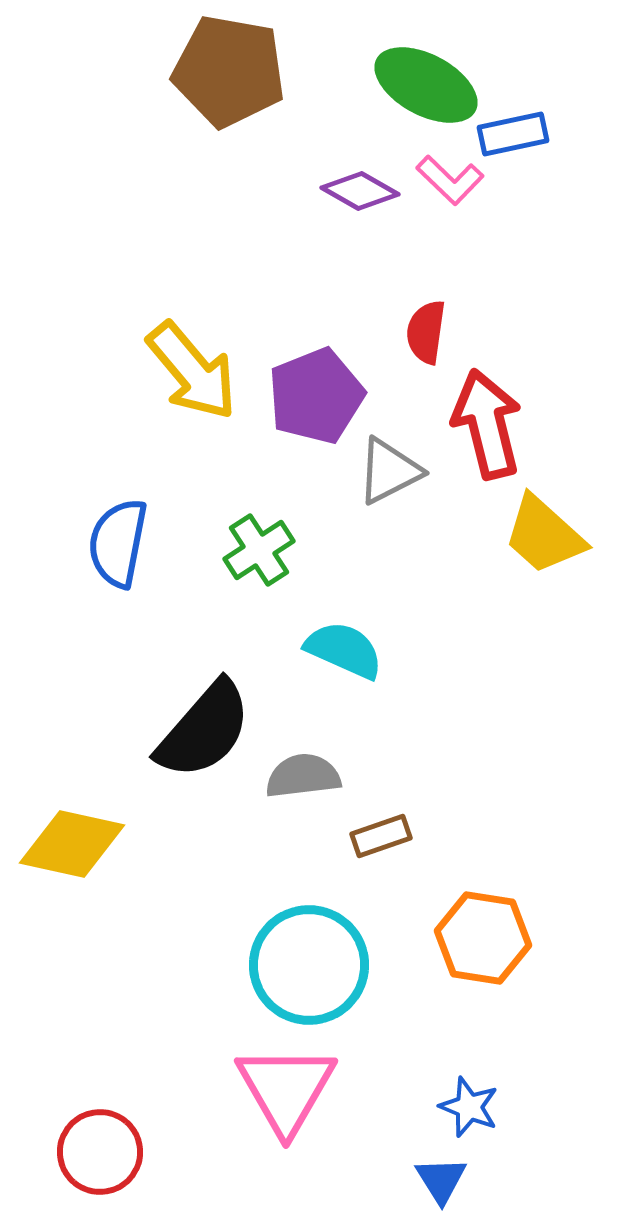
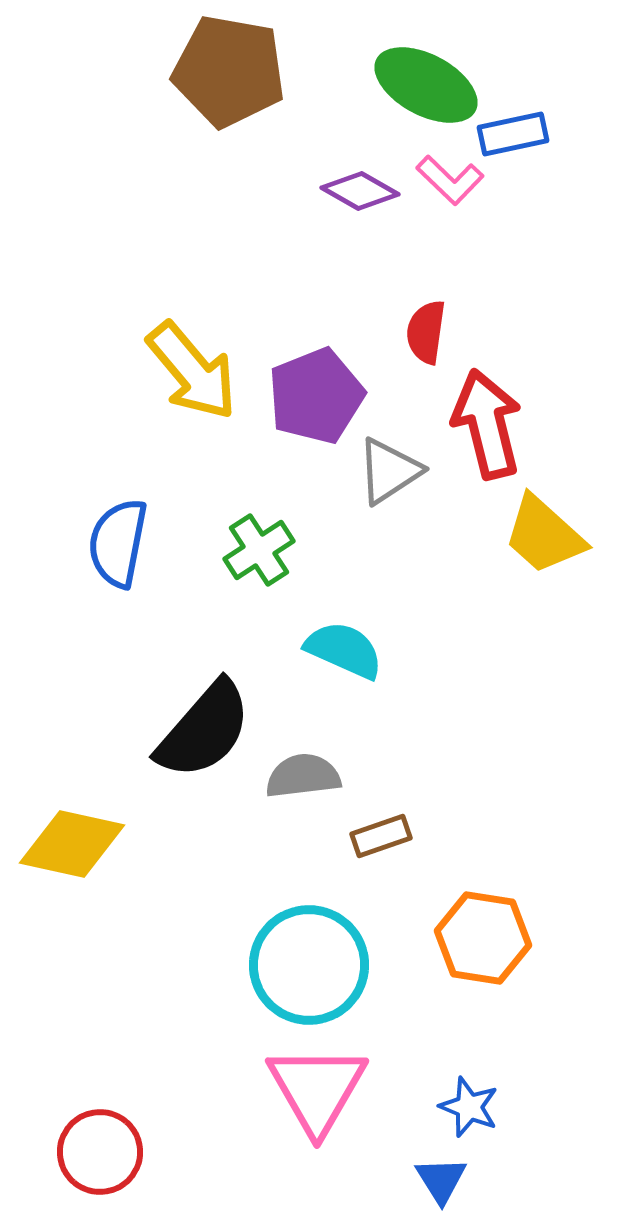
gray triangle: rotated 6 degrees counterclockwise
pink triangle: moved 31 px right
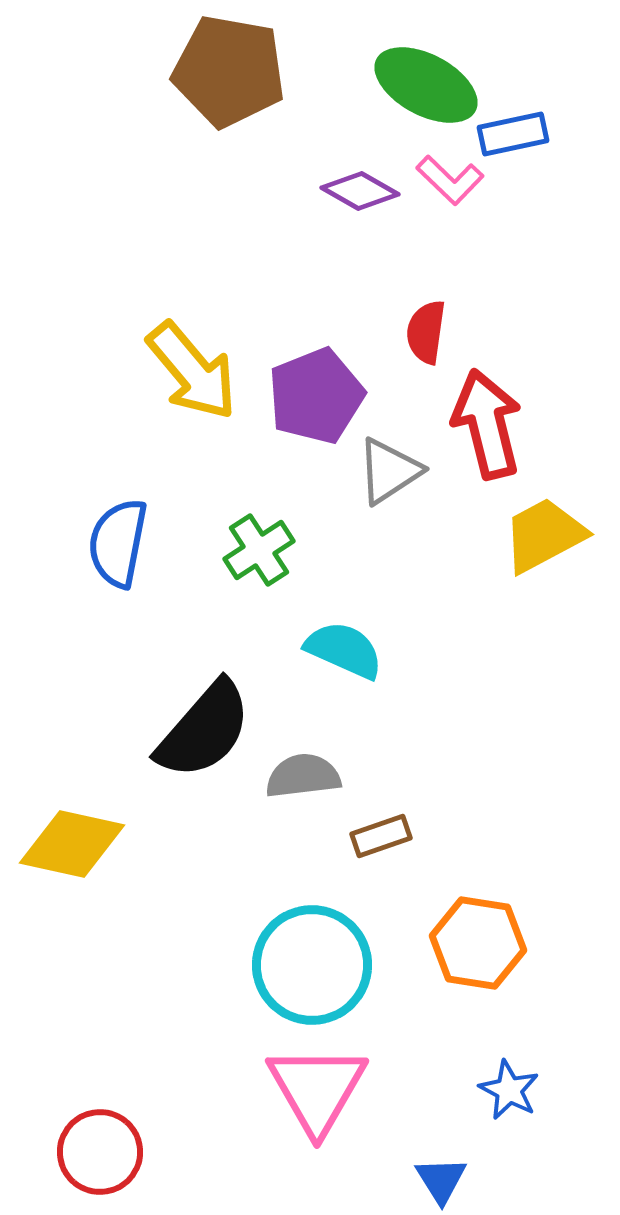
yellow trapezoid: rotated 110 degrees clockwise
orange hexagon: moved 5 px left, 5 px down
cyan circle: moved 3 px right
blue star: moved 40 px right, 17 px up; rotated 6 degrees clockwise
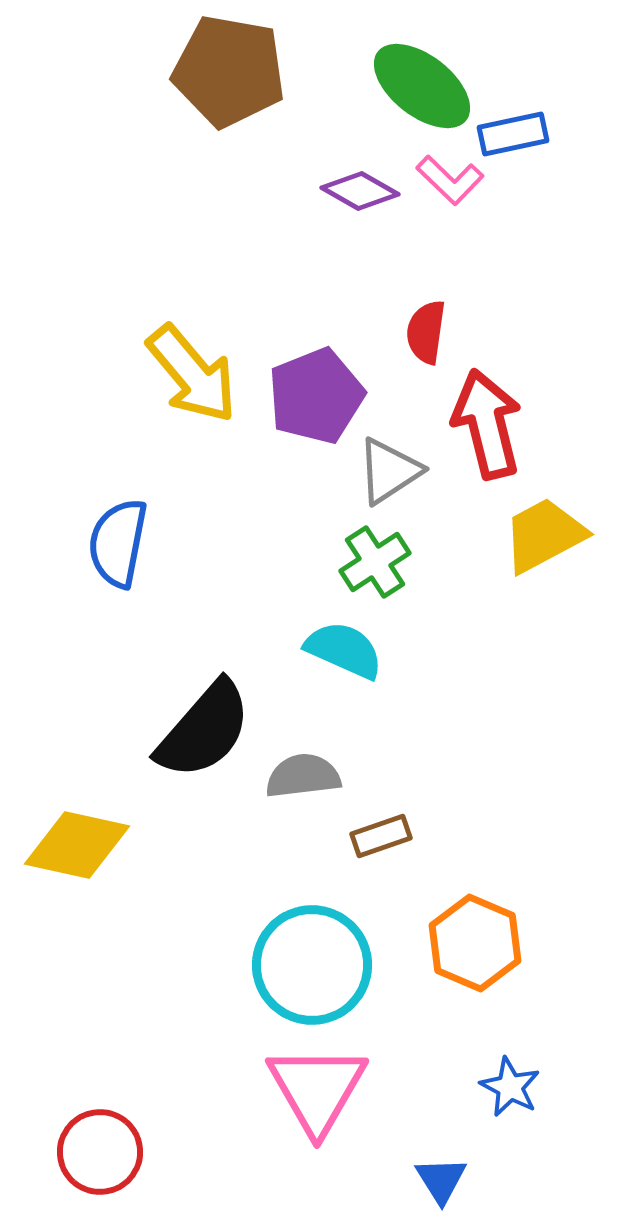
green ellipse: moved 4 px left, 1 px down; rotated 10 degrees clockwise
yellow arrow: moved 3 px down
green cross: moved 116 px right, 12 px down
yellow diamond: moved 5 px right, 1 px down
orange hexagon: moved 3 px left; rotated 14 degrees clockwise
blue star: moved 1 px right, 3 px up
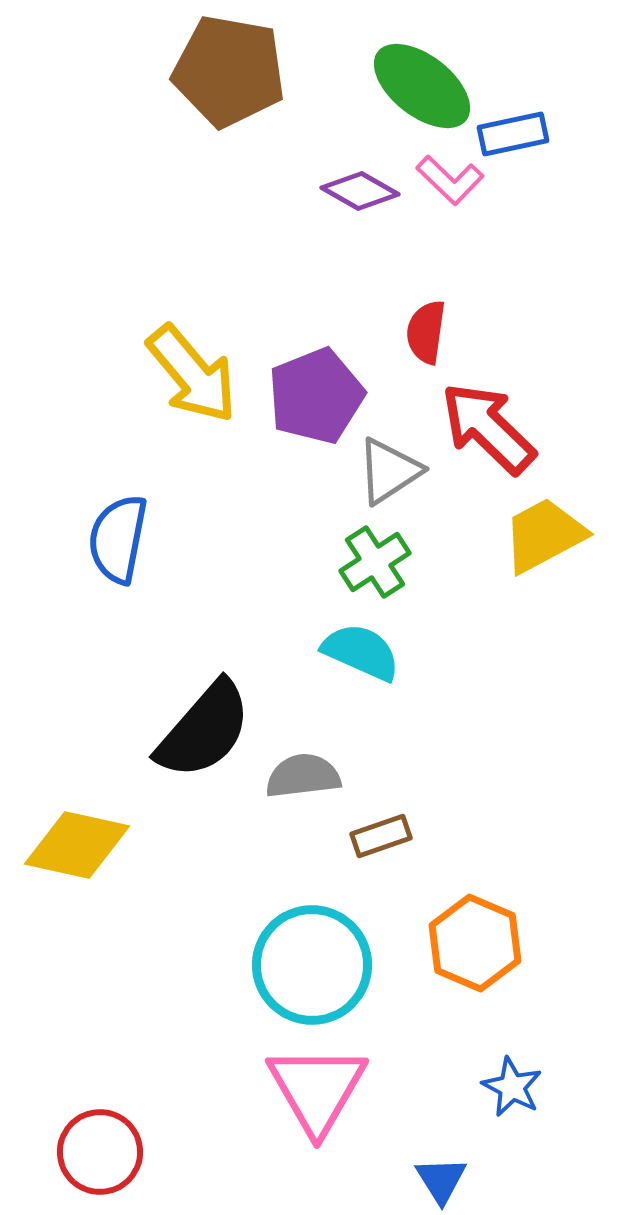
red arrow: moved 1 px right, 4 px down; rotated 32 degrees counterclockwise
blue semicircle: moved 4 px up
cyan semicircle: moved 17 px right, 2 px down
blue star: moved 2 px right
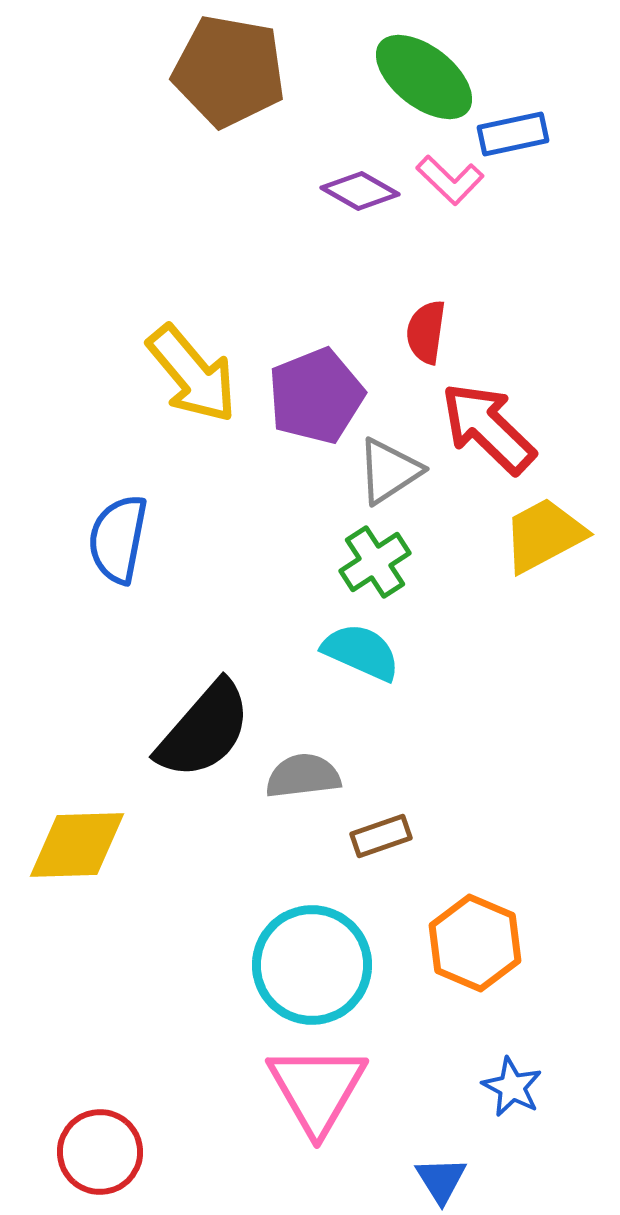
green ellipse: moved 2 px right, 9 px up
yellow diamond: rotated 14 degrees counterclockwise
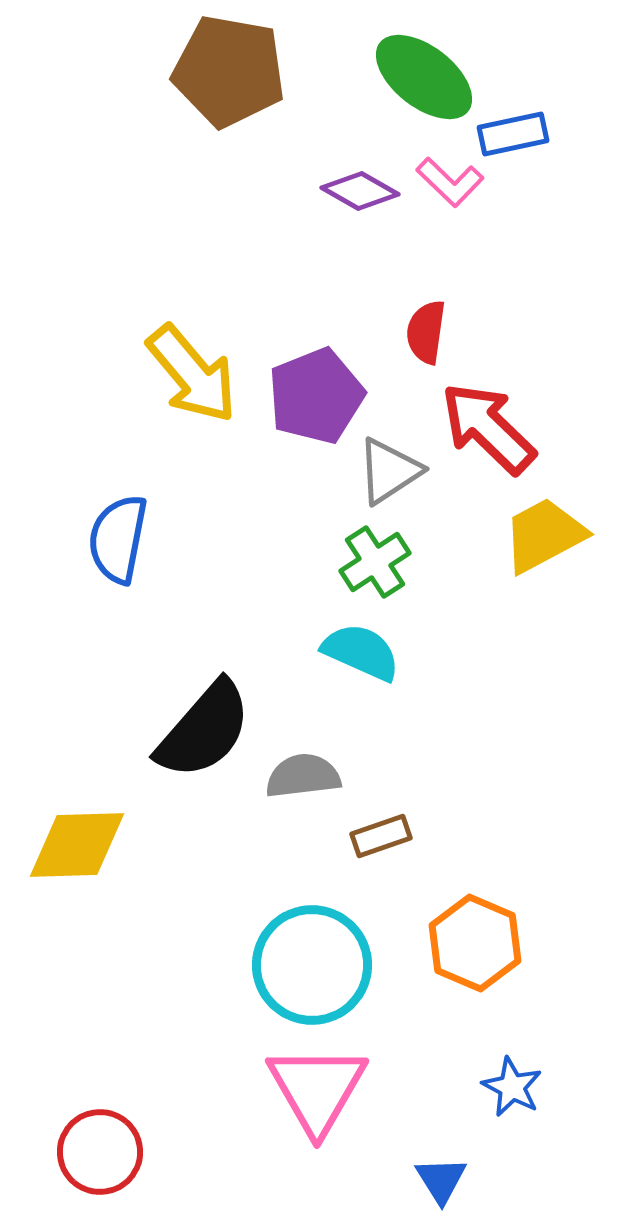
pink L-shape: moved 2 px down
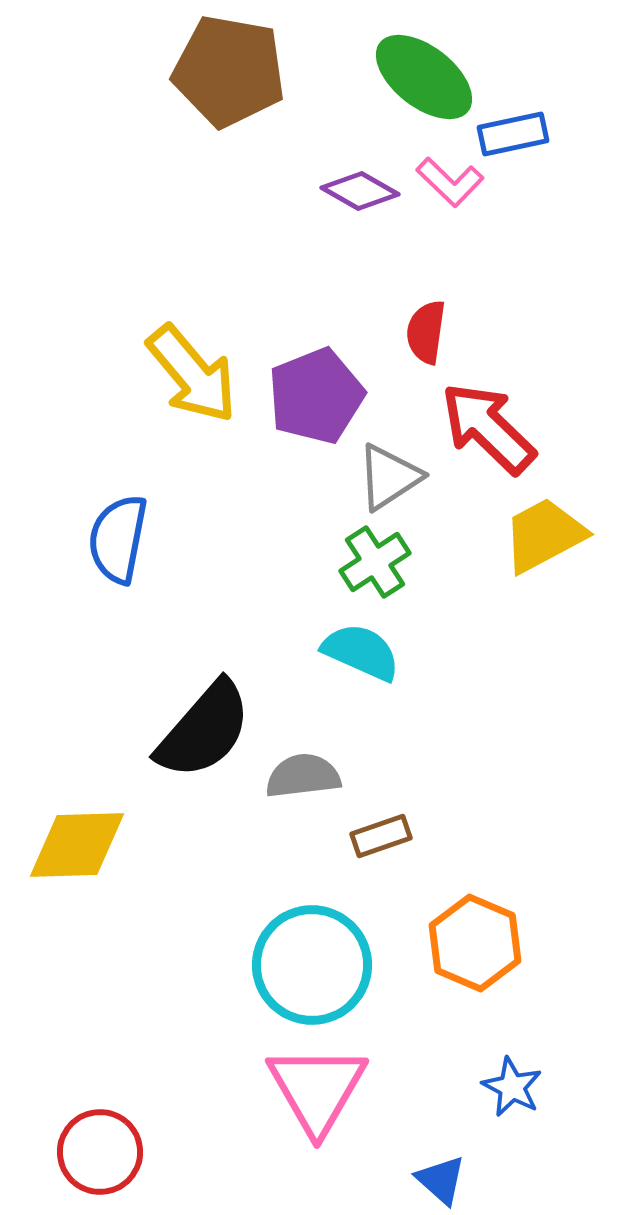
gray triangle: moved 6 px down
blue triangle: rotated 16 degrees counterclockwise
